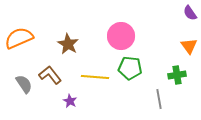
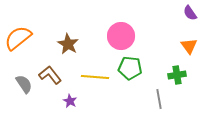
orange semicircle: moved 1 px left; rotated 16 degrees counterclockwise
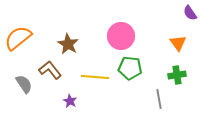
orange triangle: moved 11 px left, 3 px up
brown L-shape: moved 5 px up
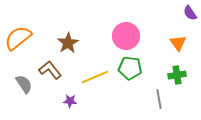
pink circle: moved 5 px right
brown star: moved 1 px up; rotated 10 degrees clockwise
yellow line: rotated 28 degrees counterclockwise
purple star: rotated 24 degrees counterclockwise
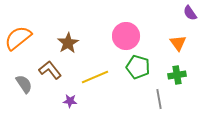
green pentagon: moved 8 px right, 1 px up; rotated 10 degrees clockwise
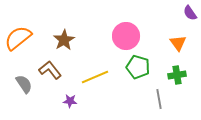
brown star: moved 4 px left, 3 px up
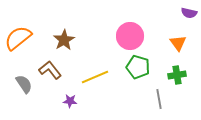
purple semicircle: moved 1 px left; rotated 42 degrees counterclockwise
pink circle: moved 4 px right
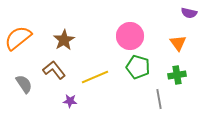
brown L-shape: moved 4 px right
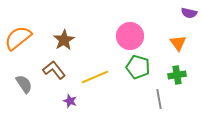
purple star: rotated 16 degrees clockwise
